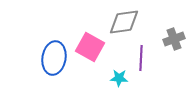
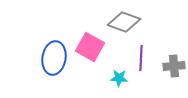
gray diamond: rotated 28 degrees clockwise
gray cross: moved 27 px down; rotated 15 degrees clockwise
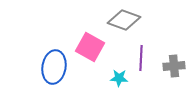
gray diamond: moved 2 px up
blue ellipse: moved 9 px down
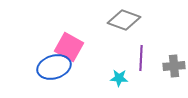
pink square: moved 21 px left
blue ellipse: rotated 64 degrees clockwise
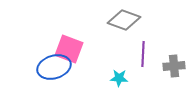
pink square: moved 2 px down; rotated 8 degrees counterclockwise
purple line: moved 2 px right, 4 px up
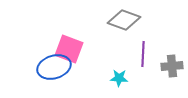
gray cross: moved 2 px left
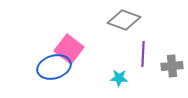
pink square: rotated 16 degrees clockwise
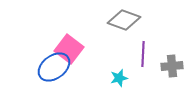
blue ellipse: rotated 20 degrees counterclockwise
cyan star: rotated 18 degrees counterclockwise
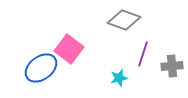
purple line: rotated 15 degrees clockwise
blue ellipse: moved 13 px left, 1 px down
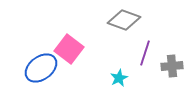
purple line: moved 2 px right, 1 px up
cyan star: rotated 12 degrees counterclockwise
